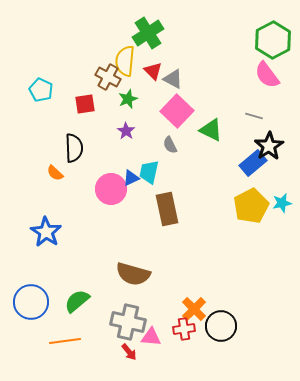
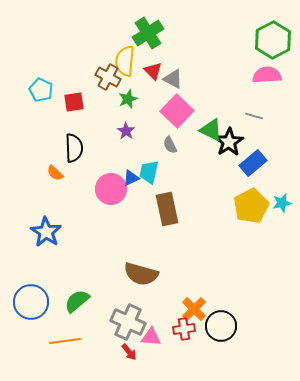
pink semicircle: rotated 124 degrees clockwise
red square: moved 11 px left, 2 px up
black star: moved 40 px left, 4 px up
brown semicircle: moved 8 px right
gray cross: rotated 12 degrees clockwise
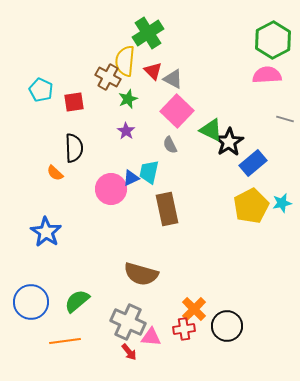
gray line: moved 31 px right, 3 px down
black circle: moved 6 px right
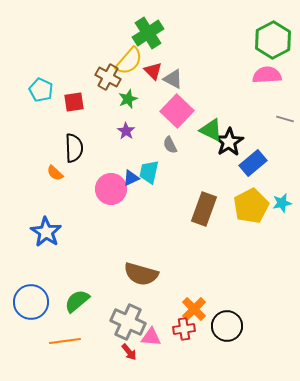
yellow semicircle: moved 4 px right; rotated 144 degrees counterclockwise
brown rectangle: moved 37 px right; rotated 32 degrees clockwise
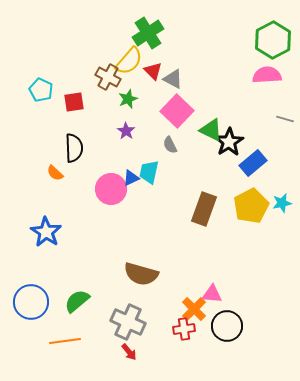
pink triangle: moved 61 px right, 43 px up
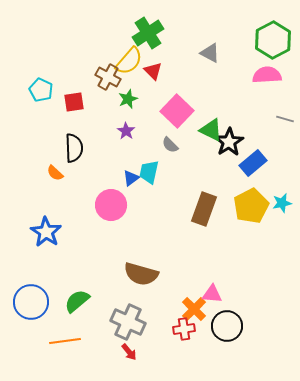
gray triangle: moved 37 px right, 26 px up
gray semicircle: rotated 18 degrees counterclockwise
blue triangle: rotated 12 degrees counterclockwise
pink circle: moved 16 px down
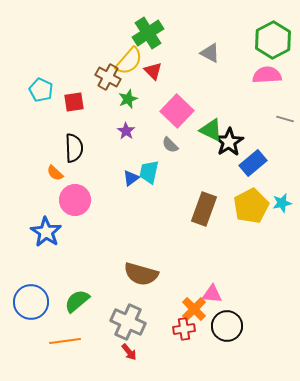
pink circle: moved 36 px left, 5 px up
